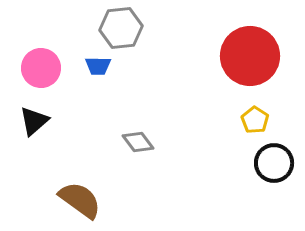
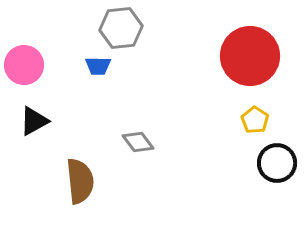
pink circle: moved 17 px left, 3 px up
black triangle: rotated 12 degrees clockwise
black circle: moved 3 px right
brown semicircle: moved 19 px up; rotated 48 degrees clockwise
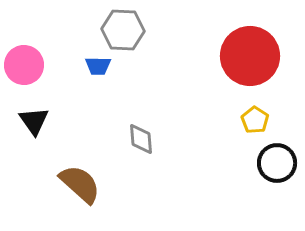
gray hexagon: moved 2 px right, 2 px down; rotated 9 degrees clockwise
black triangle: rotated 36 degrees counterclockwise
gray diamond: moved 3 px right, 3 px up; rotated 32 degrees clockwise
brown semicircle: moved 3 px down; rotated 42 degrees counterclockwise
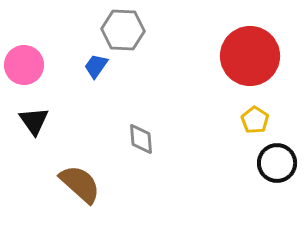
blue trapezoid: moved 2 px left; rotated 124 degrees clockwise
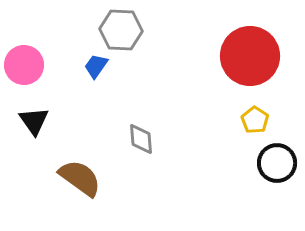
gray hexagon: moved 2 px left
brown semicircle: moved 6 px up; rotated 6 degrees counterclockwise
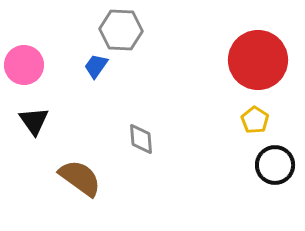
red circle: moved 8 px right, 4 px down
black circle: moved 2 px left, 2 px down
